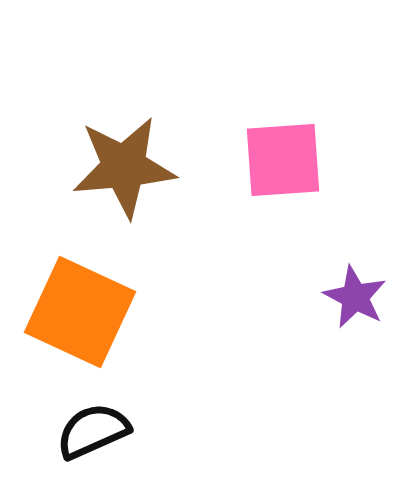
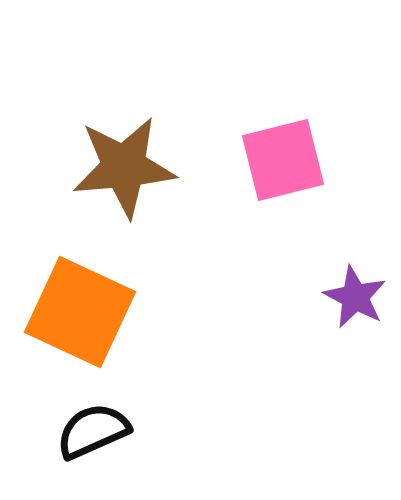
pink square: rotated 10 degrees counterclockwise
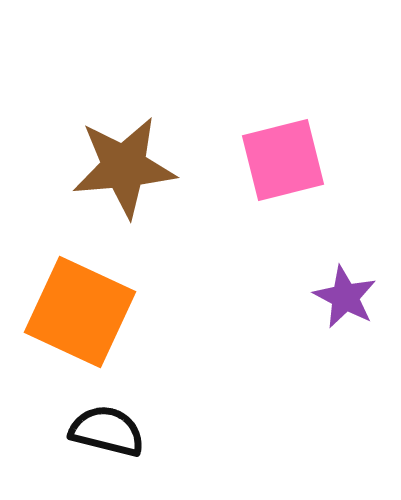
purple star: moved 10 px left
black semicircle: moved 14 px right; rotated 38 degrees clockwise
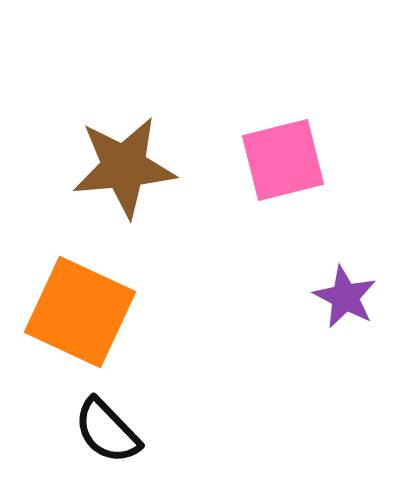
black semicircle: rotated 148 degrees counterclockwise
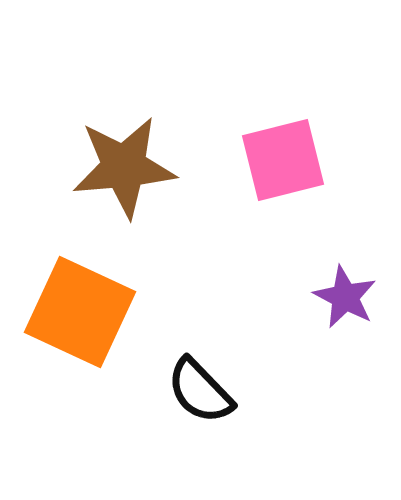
black semicircle: moved 93 px right, 40 px up
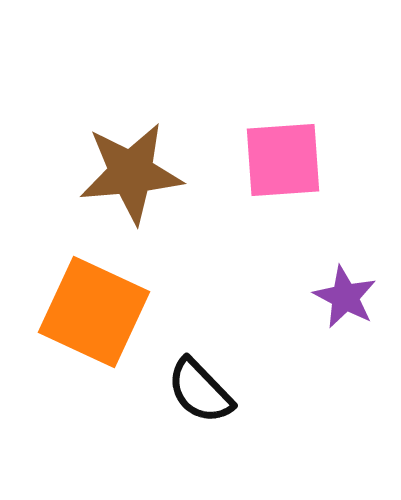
pink square: rotated 10 degrees clockwise
brown star: moved 7 px right, 6 px down
orange square: moved 14 px right
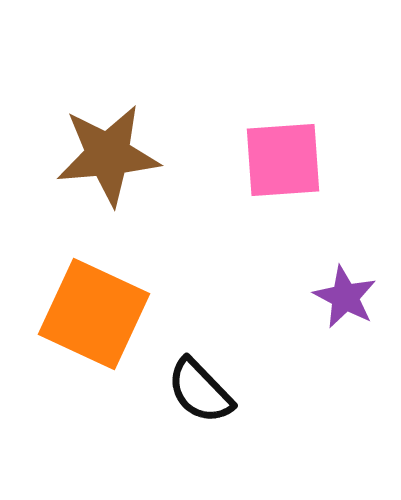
brown star: moved 23 px left, 18 px up
orange square: moved 2 px down
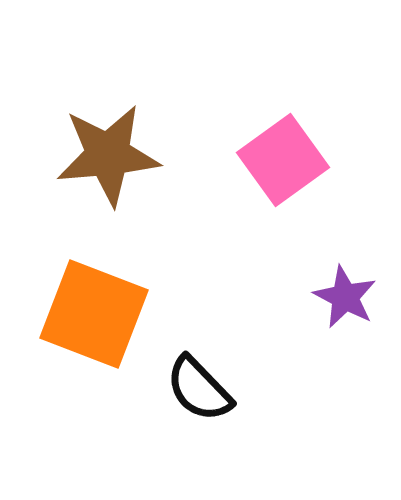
pink square: rotated 32 degrees counterclockwise
orange square: rotated 4 degrees counterclockwise
black semicircle: moved 1 px left, 2 px up
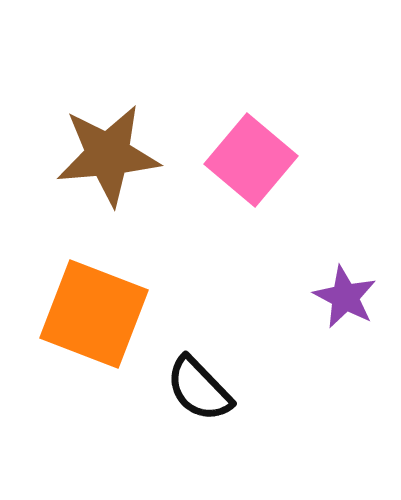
pink square: moved 32 px left; rotated 14 degrees counterclockwise
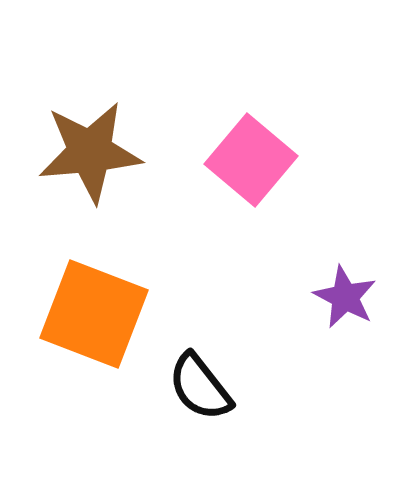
brown star: moved 18 px left, 3 px up
black semicircle: moved 1 px right, 2 px up; rotated 6 degrees clockwise
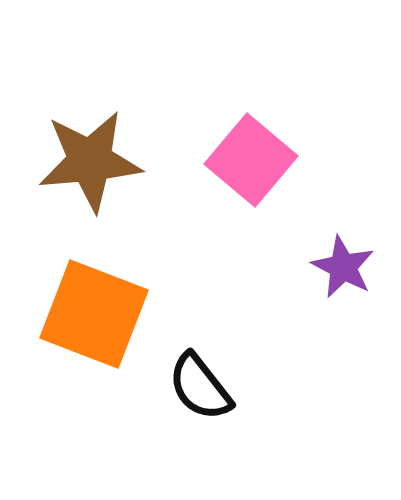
brown star: moved 9 px down
purple star: moved 2 px left, 30 px up
